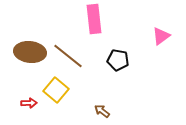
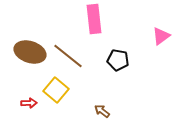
brown ellipse: rotated 12 degrees clockwise
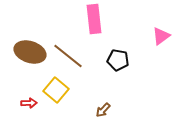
brown arrow: moved 1 px right, 1 px up; rotated 84 degrees counterclockwise
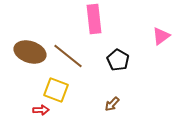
black pentagon: rotated 20 degrees clockwise
yellow square: rotated 20 degrees counterclockwise
red arrow: moved 12 px right, 7 px down
brown arrow: moved 9 px right, 6 px up
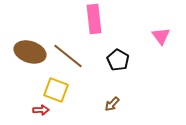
pink triangle: rotated 30 degrees counterclockwise
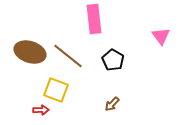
black pentagon: moved 5 px left
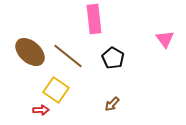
pink triangle: moved 4 px right, 3 px down
brown ellipse: rotated 24 degrees clockwise
black pentagon: moved 2 px up
yellow square: rotated 15 degrees clockwise
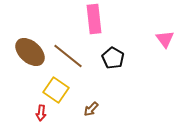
brown arrow: moved 21 px left, 5 px down
red arrow: moved 3 px down; rotated 98 degrees clockwise
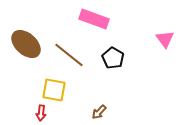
pink rectangle: rotated 64 degrees counterclockwise
brown ellipse: moved 4 px left, 8 px up
brown line: moved 1 px right, 1 px up
yellow square: moved 2 px left; rotated 25 degrees counterclockwise
brown arrow: moved 8 px right, 3 px down
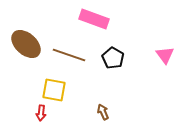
pink triangle: moved 16 px down
brown line: rotated 20 degrees counterclockwise
brown arrow: moved 4 px right; rotated 112 degrees clockwise
